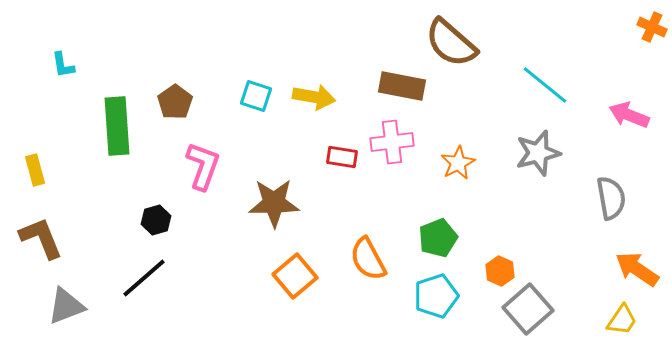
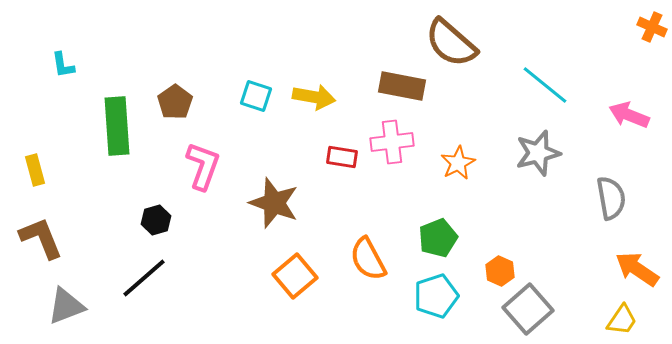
brown star: rotated 21 degrees clockwise
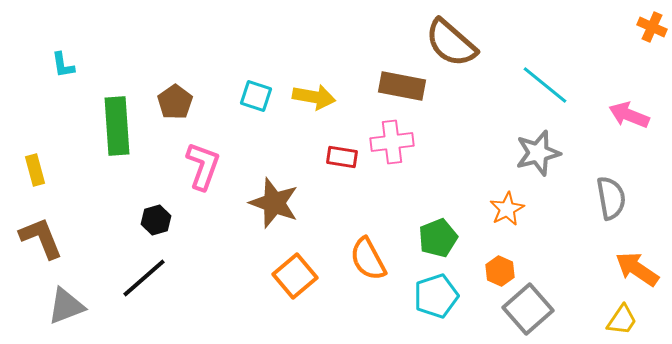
orange star: moved 49 px right, 46 px down
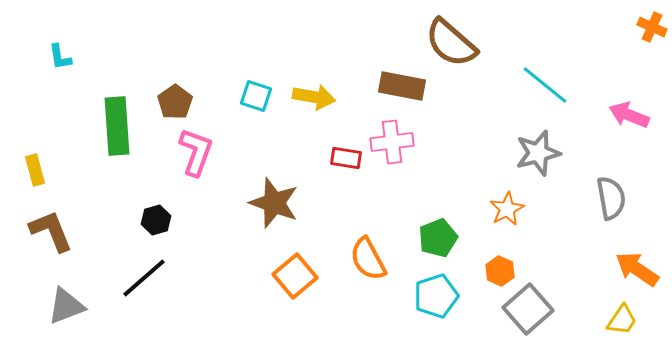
cyan L-shape: moved 3 px left, 8 px up
red rectangle: moved 4 px right, 1 px down
pink L-shape: moved 7 px left, 14 px up
brown L-shape: moved 10 px right, 7 px up
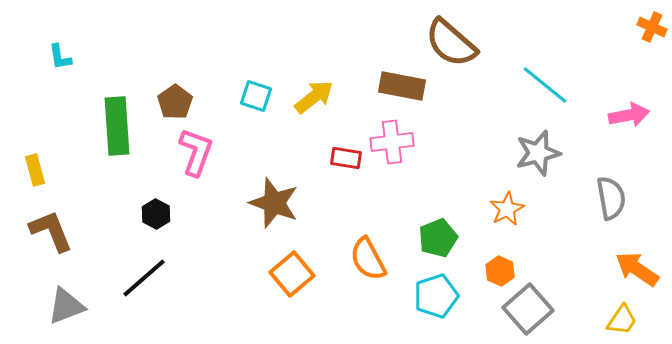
yellow arrow: rotated 48 degrees counterclockwise
pink arrow: rotated 147 degrees clockwise
black hexagon: moved 6 px up; rotated 16 degrees counterclockwise
orange square: moved 3 px left, 2 px up
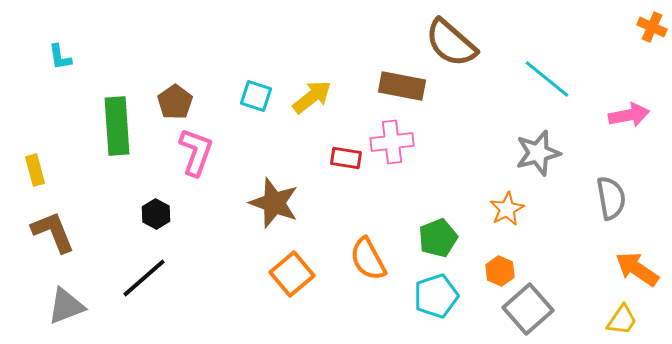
cyan line: moved 2 px right, 6 px up
yellow arrow: moved 2 px left
brown L-shape: moved 2 px right, 1 px down
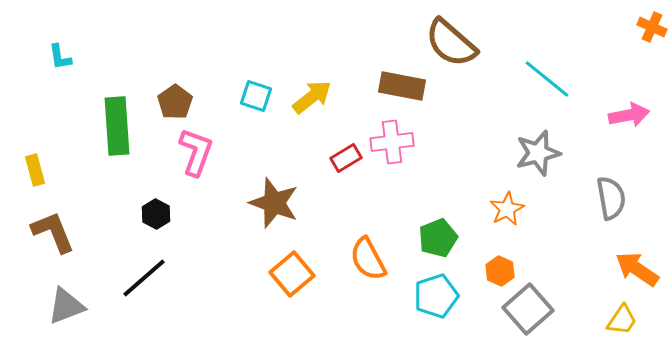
red rectangle: rotated 40 degrees counterclockwise
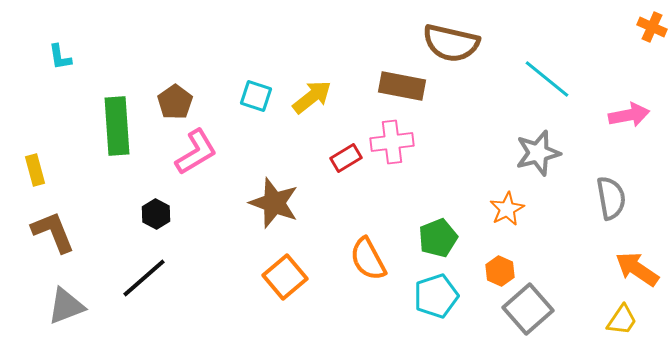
brown semicircle: rotated 28 degrees counterclockwise
pink L-shape: rotated 39 degrees clockwise
orange square: moved 7 px left, 3 px down
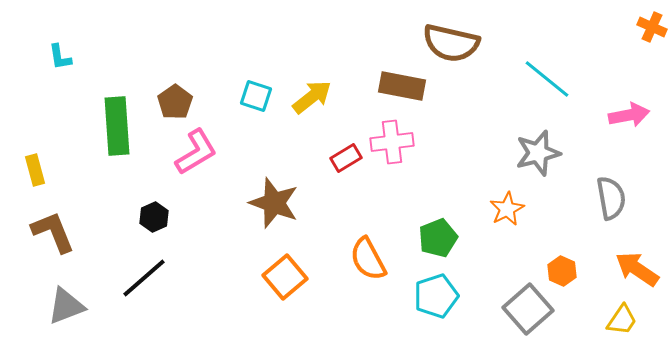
black hexagon: moved 2 px left, 3 px down; rotated 8 degrees clockwise
orange hexagon: moved 62 px right
